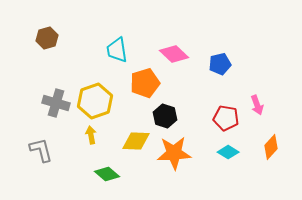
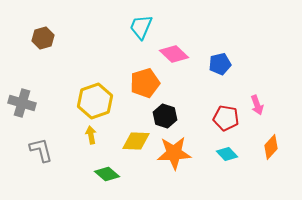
brown hexagon: moved 4 px left
cyan trapezoid: moved 24 px right, 23 px up; rotated 32 degrees clockwise
gray cross: moved 34 px left
cyan diamond: moved 1 px left, 2 px down; rotated 15 degrees clockwise
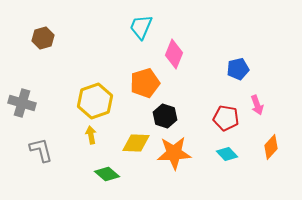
pink diamond: rotated 68 degrees clockwise
blue pentagon: moved 18 px right, 5 px down
yellow diamond: moved 2 px down
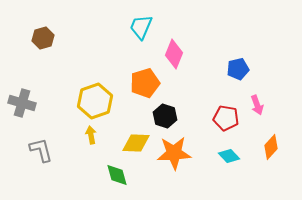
cyan diamond: moved 2 px right, 2 px down
green diamond: moved 10 px right, 1 px down; rotated 35 degrees clockwise
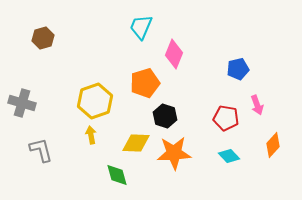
orange diamond: moved 2 px right, 2 px up
